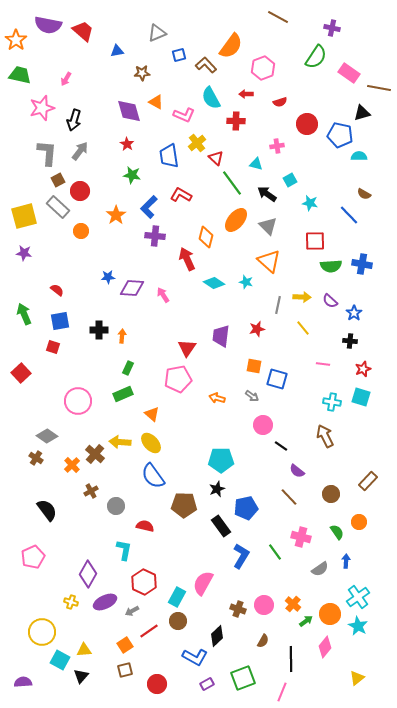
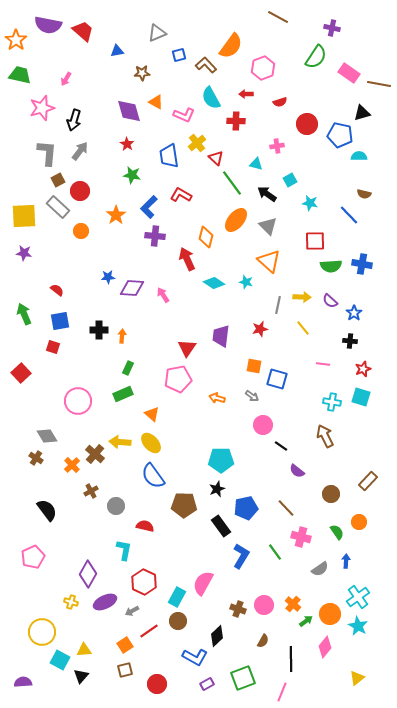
brown line at (379, 88): moved 4 px up
brown semicircle at (364, 194): rotated 16 degrees counterclockwise
yellow square at (24, 216): rotated 12 degrees clockwise
red star at (257, 329): moved 3 px right
gray diamond at (47, 436): rotated 25 degrees clockwise
brown line at (289, 497): moved 3 px left, 11 px down
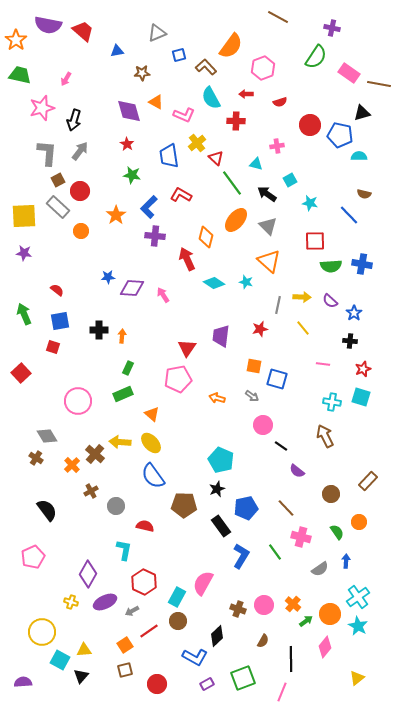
brown L-shape at (206, 65): moved 2 px down
red circle at (307, 124): moved 3 px right, 1 px down
cyan pentagon at (221, 460): rotated 25 degrees clockwise
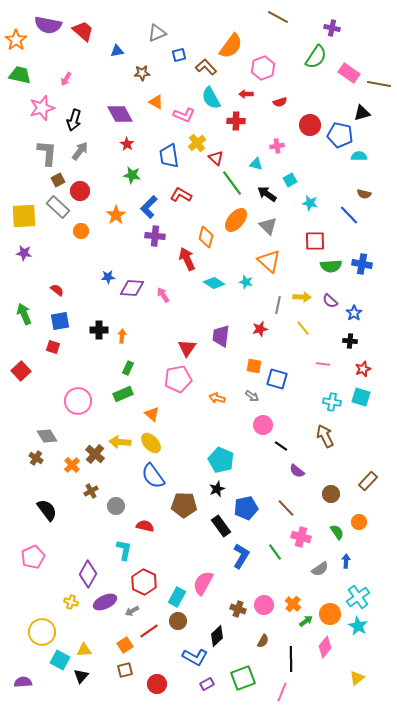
purple diamond at (129, 111): moved 9 px left, 3 px down; rotated 12 degrees counterclockwise
red square at (21, 373): moved 2 px up
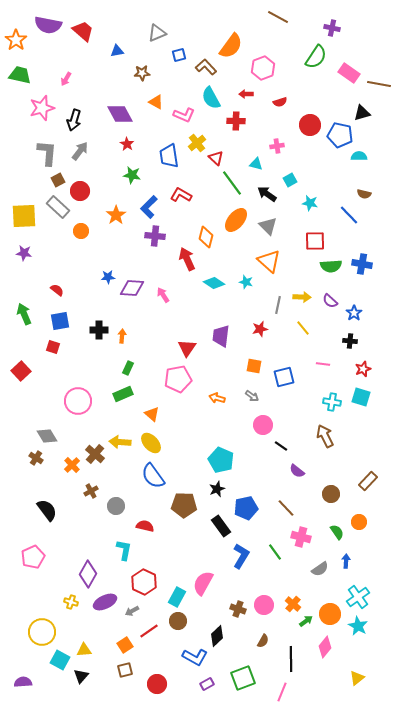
blue square at (277, 379): moved 7 px right, 2 px up; rotated 30 degrees counterclockwise
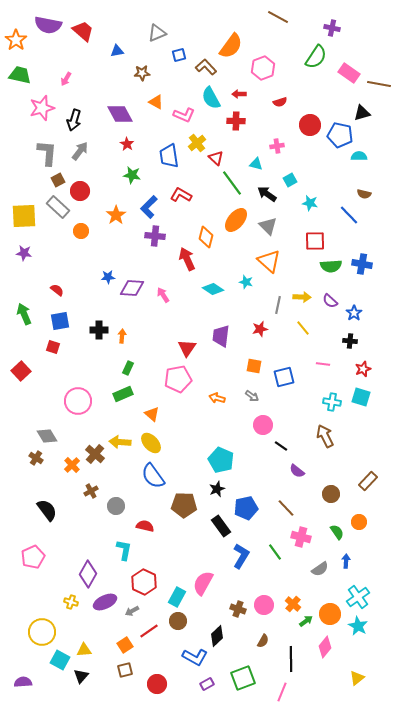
red arrow at (246, 94): moved 7 px left
cyan diamond at (214, 283): moved 1 px left, 6 px down
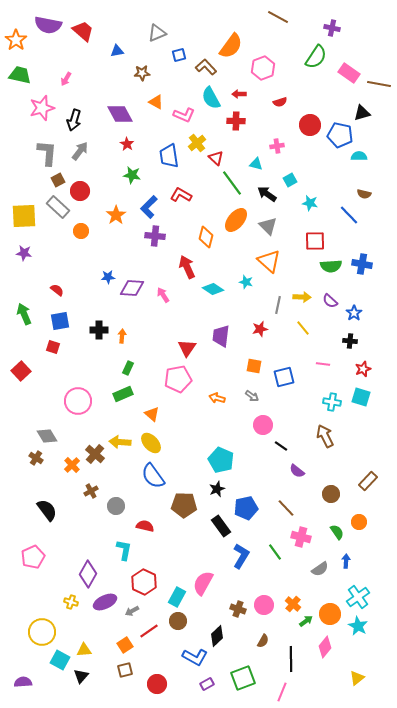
red arrow at (187, 259): moved 8 px down
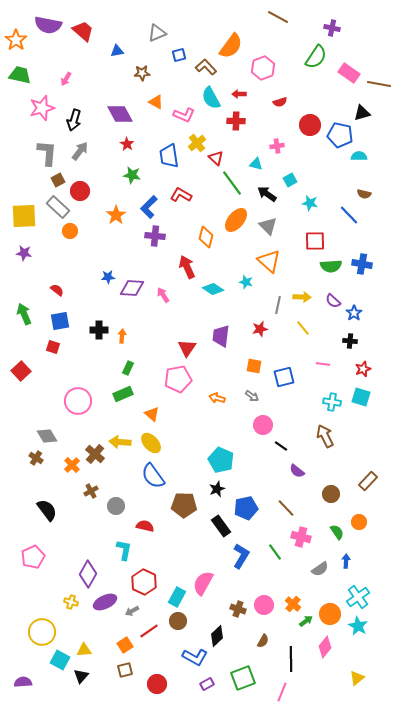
orange circle at (81, 231): moved 11 px left
purple semicircle at (330, 301): moved 3 px right
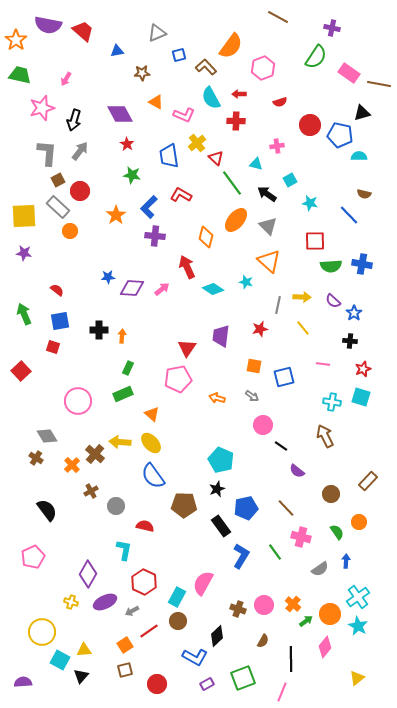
pink arrow at (163, 295): moved 1 px left, 6 px up; rotated 84 degrees clockwise
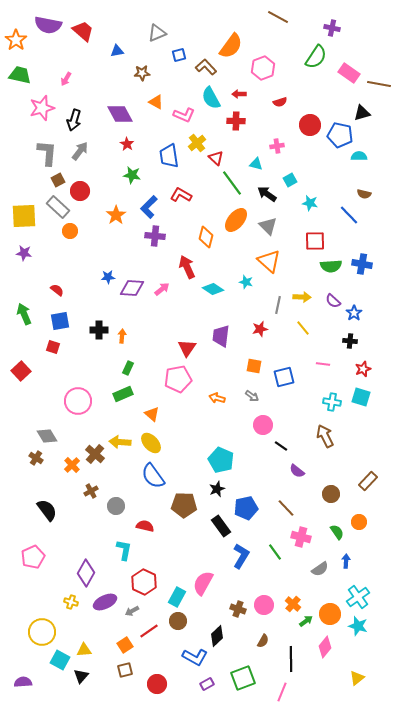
purple diamond at (88, 574): moved 2 px left, 1 px up
cyan star at (358, 626): rotated 12 degrees counterclockwise
